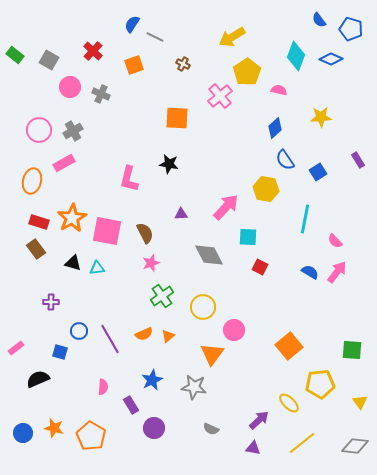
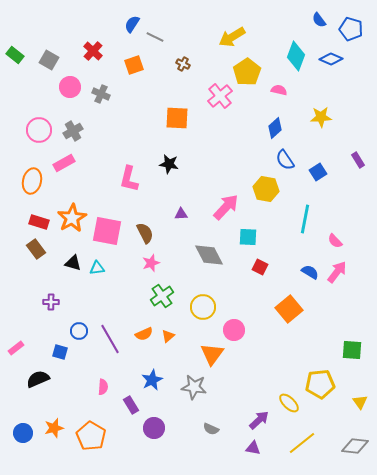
orange square at (289, 346): moved 37 px up
orange star at (54, 428): rotated 30 degrees counterclockwise
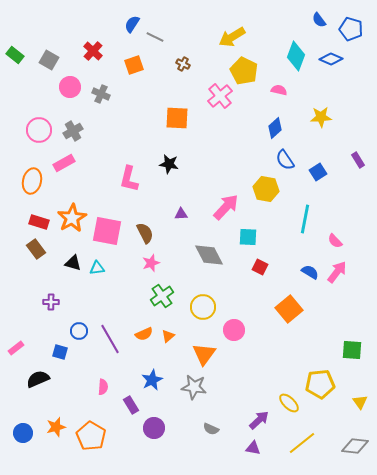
yellow pentagon at (247, 72): moved 3 px left, 1 px up; rotated 12 degrees counterclockwise
orange triangle at (212, 354): moved 8 px left
orange star at (54, 428): moved 2 px right, 1 px up
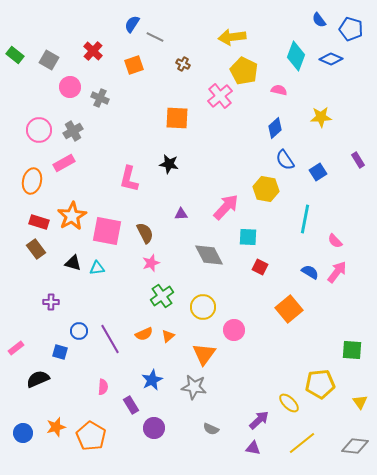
yellow arrow at (232, 37): rotated 24 degrees clockwise
gray cross at (101, 94): moved 1 px left, 4 px down
orange star at (72, 218): moved 2 px up
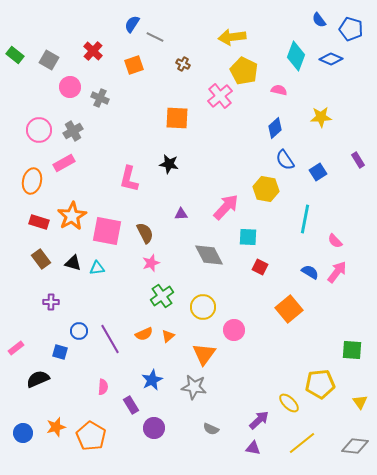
brown rectangle at (36, 249): moved 5 px right, 10 px down
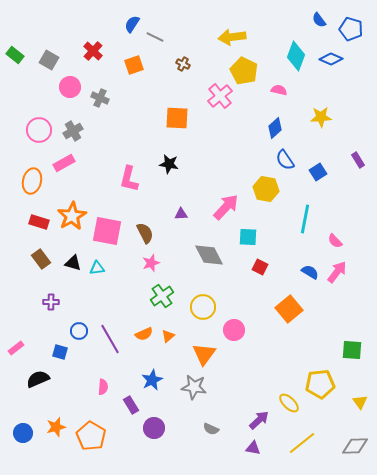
gray diamond at (355, 446): rotated 8 degrees counterclockwise
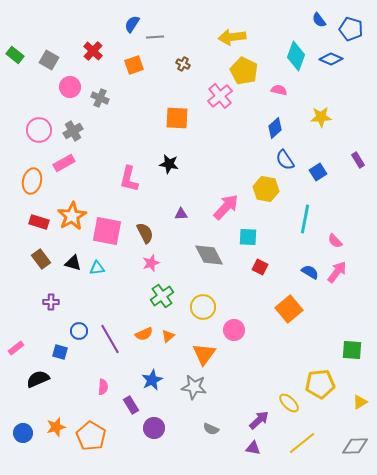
gray line at (155, 37): rotated 30 degrees counterclockwise
yellow triangle at (360, 402): rotated 35 degrees clockwise
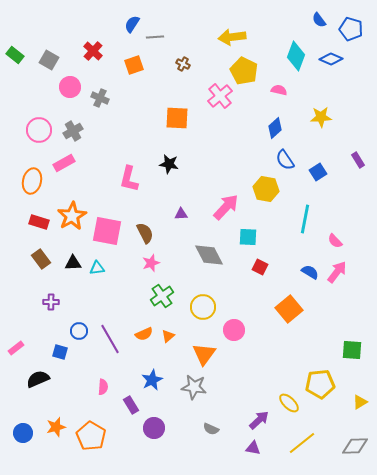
black triangle at (73, 263): rotated 18 degrees counterclockwise
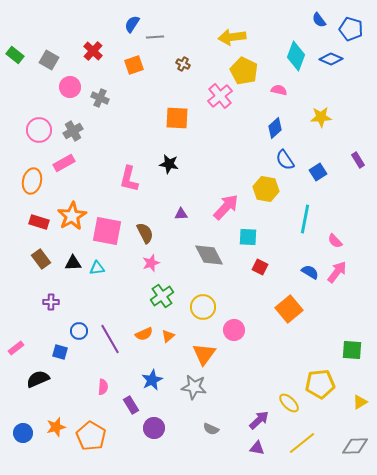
purple triangle at (253, 448): moved 4 px right
